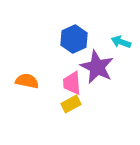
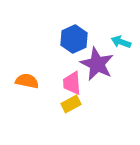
purple star: moved 3 px up
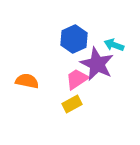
cyan arrow: moved 7 px left, 3 px down
pink trapezoid: moved 5 px right, 4 px up; rotated 60 degrees clockwise
yellow rectangle: moved 1 px right
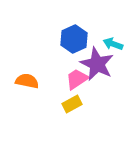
cyan arrow: moved 1 px left, 1 px up
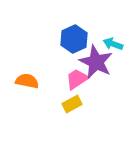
purple star: moved 1 px left, 2 px up
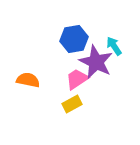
blue hexagon: rotated 16 degrees clockwise
cyan arrow: moved 1 px right, 2 px down; rotated 36 degrees clockwise
orange semicircle: moved 1 px right, 1 px up
